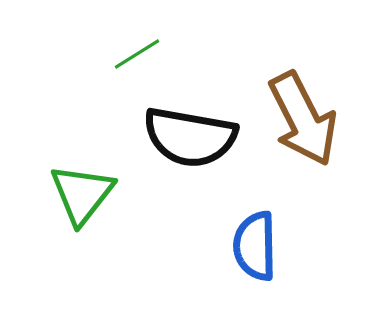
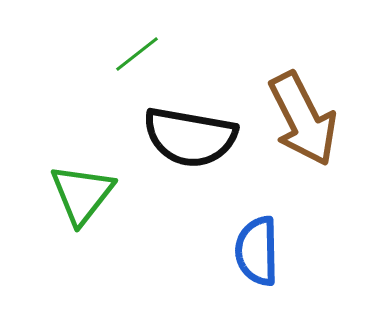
green line: rotated 6 degrees counterclockwise
blue semicircle: moved 2 px right, 5 px down
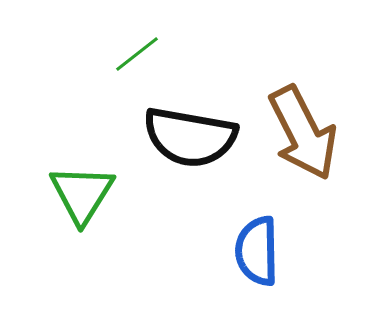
brown arrow: moved 14 px down
green triangle: rotated 6 degrees counterclockwise
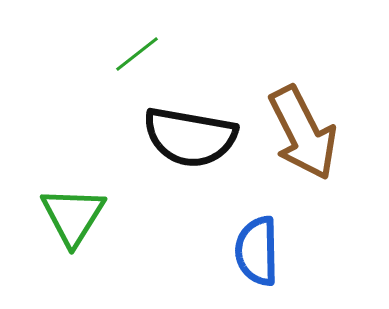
green triangle: moved 9 px left, 22 px down
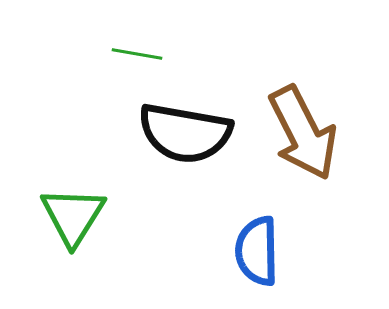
green line: rotated 48 degrees clockwise
black semicircle: moved 5 px left, 4 px up
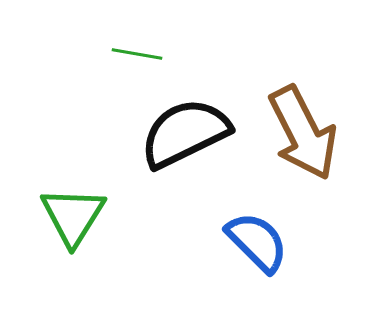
black semicircle: rotated 144 degrees clockwise
blue semicircle: moved 9 px up; rotated 136 degrees clockwise
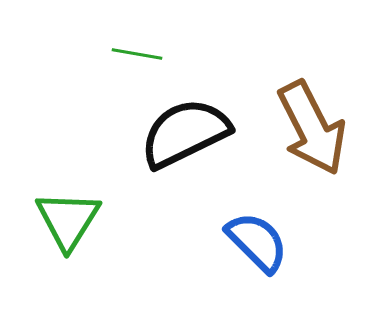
brown arrow: moved 9 px right, 5 px up
green triangle: moved 5 px left, 4 px down
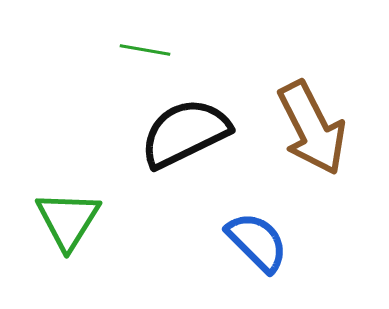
green line: moved 8 px right, 4 px up
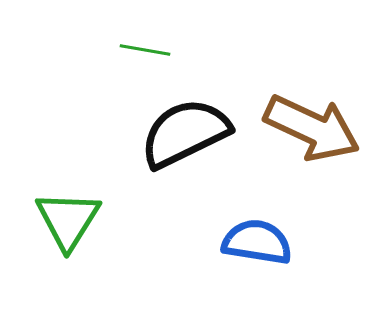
brown arrow: rotated 38 degrees counterclockwise
blue semicircle: rotated 36 degrees counterclockwise
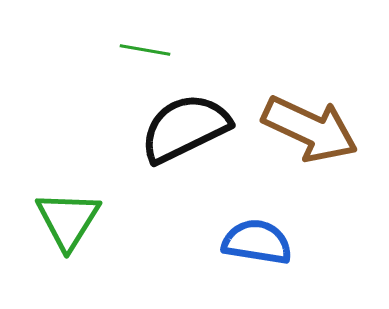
brown arrow: moved 2 px left, 1 px down
black semicircle: moved 5 px up
